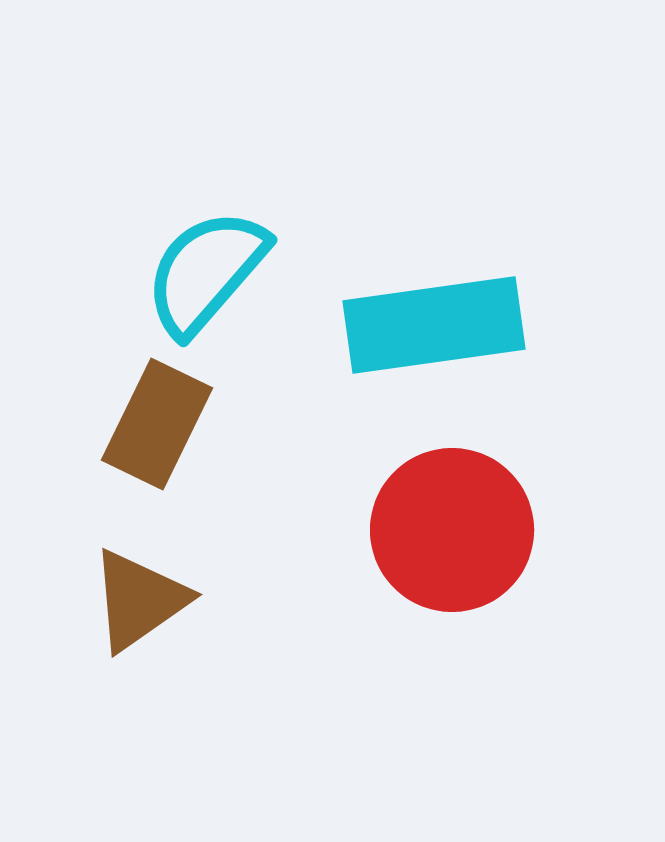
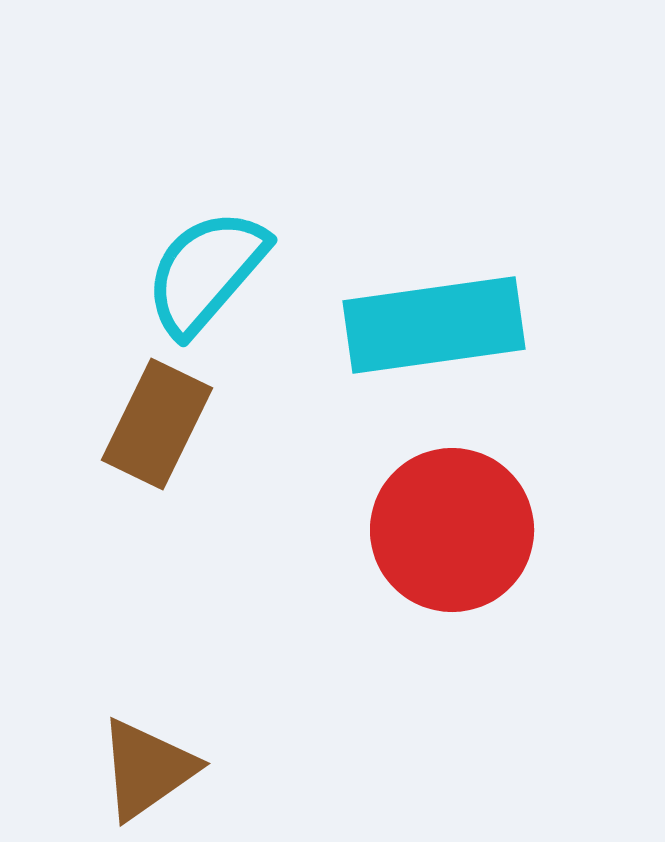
brown triangle: moved 8 px right, 169 px down
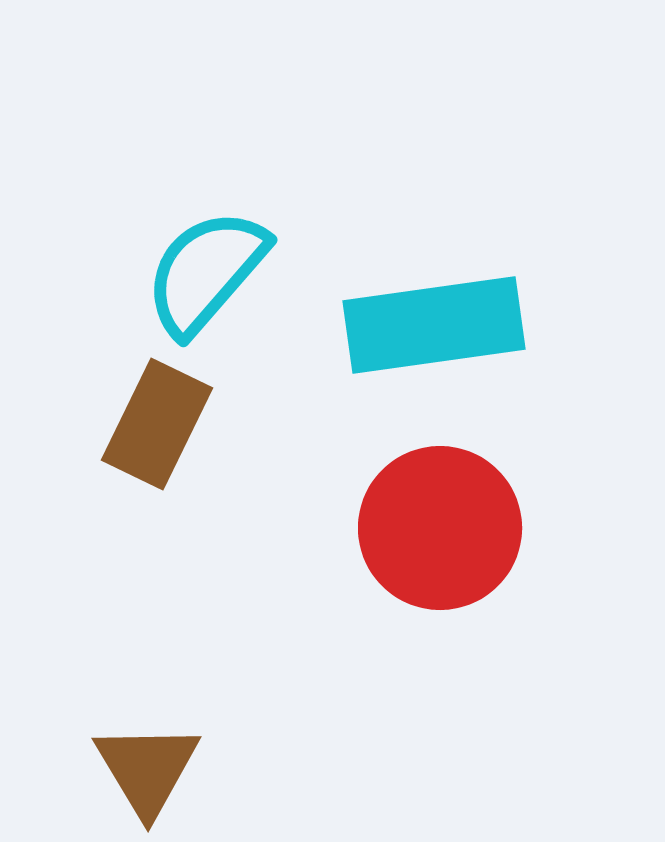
red circle: moved 12 px left, 2 px up
brown triangle: rotated 26 degrees counterclockwise
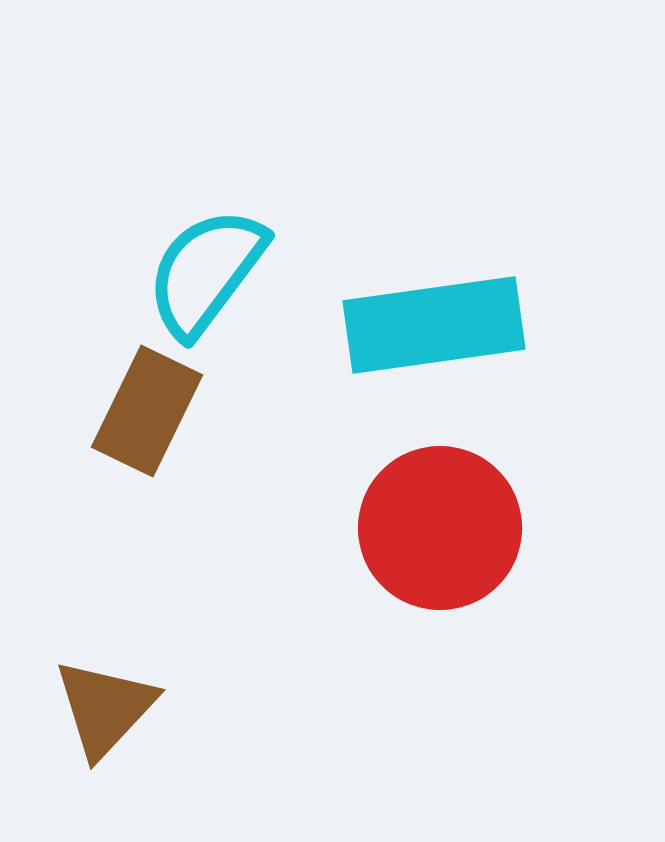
cyan semicircle: rotated 4 degrees counterclockwise
brown rectangle: moved 10 px left, 13 px up
brown triangle: moved 42 px left, 61 px up; rotated 14 degrees clockwise
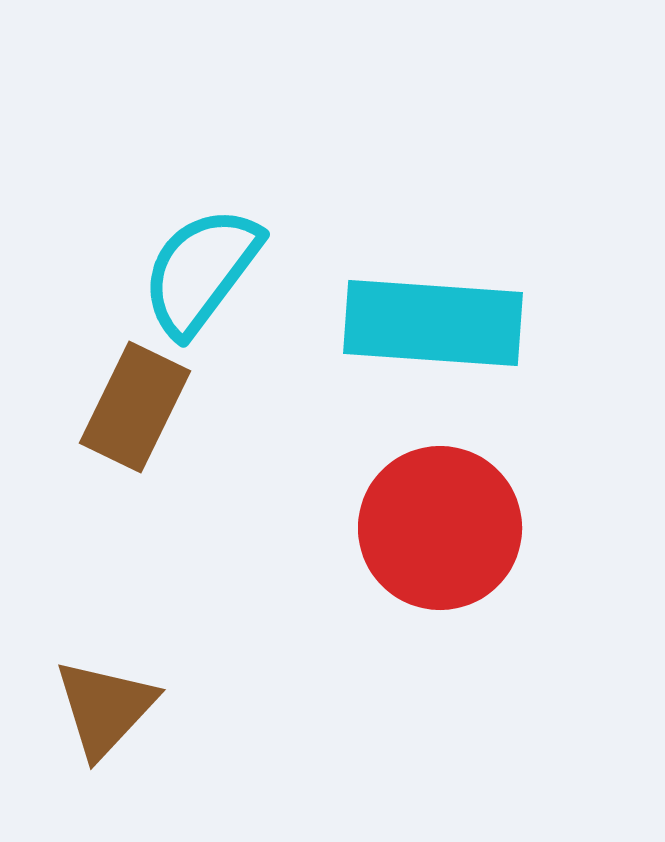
cyan semicircle: moved 5 px left, 1 px up
cyan rectangle: moved 1 px left, 2 px up; rotated 12 degrees clockwise
brown rectangle: moved 12 px left, 4 px up
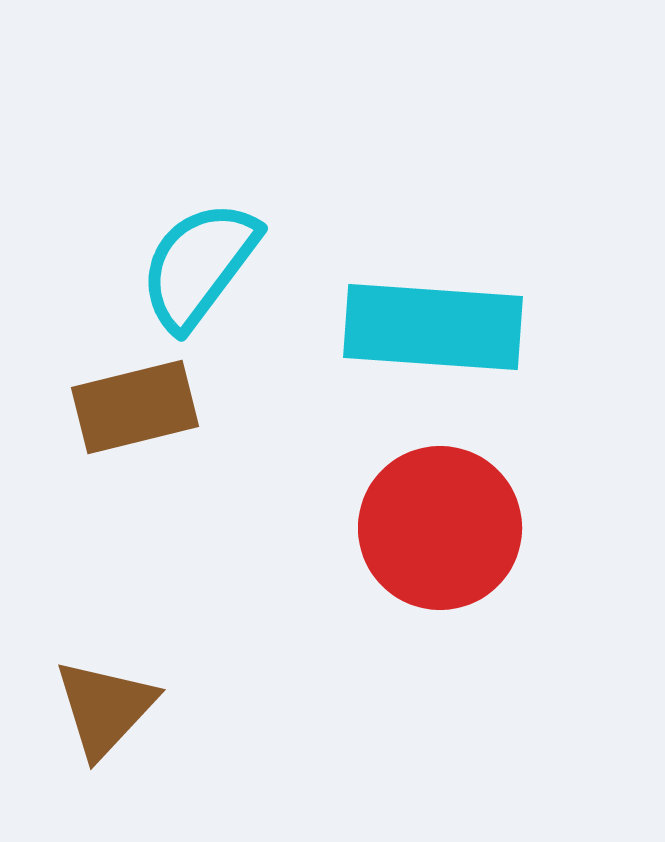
cyan semicircle: moved 2 px left, 6 px up
cyan rectangle: moved 4 px down
brown rectangle: rotated 50 degrees clockwise
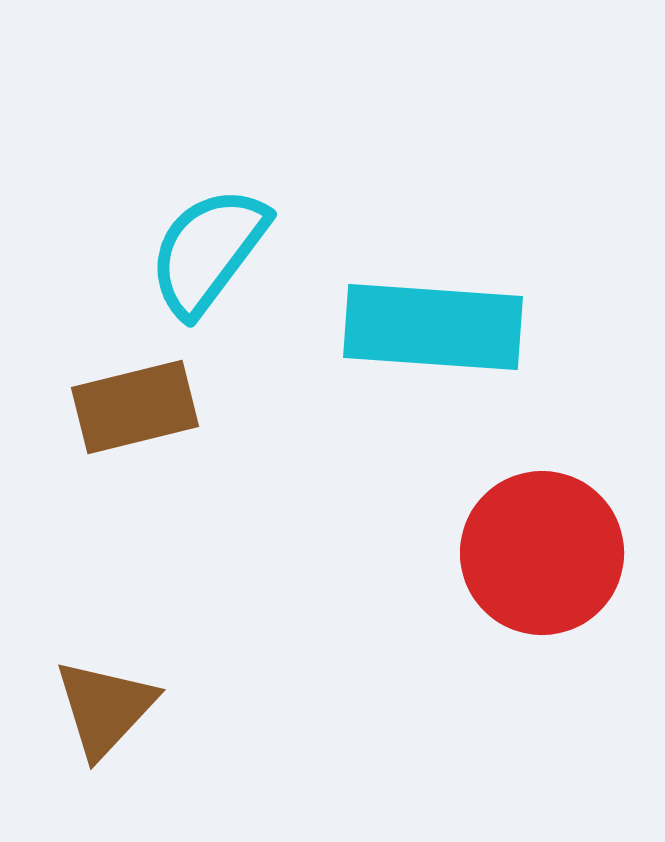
cyan semicircle: moved 9 px right, 14 px up
red circle: moved 102 px right, 25 px down
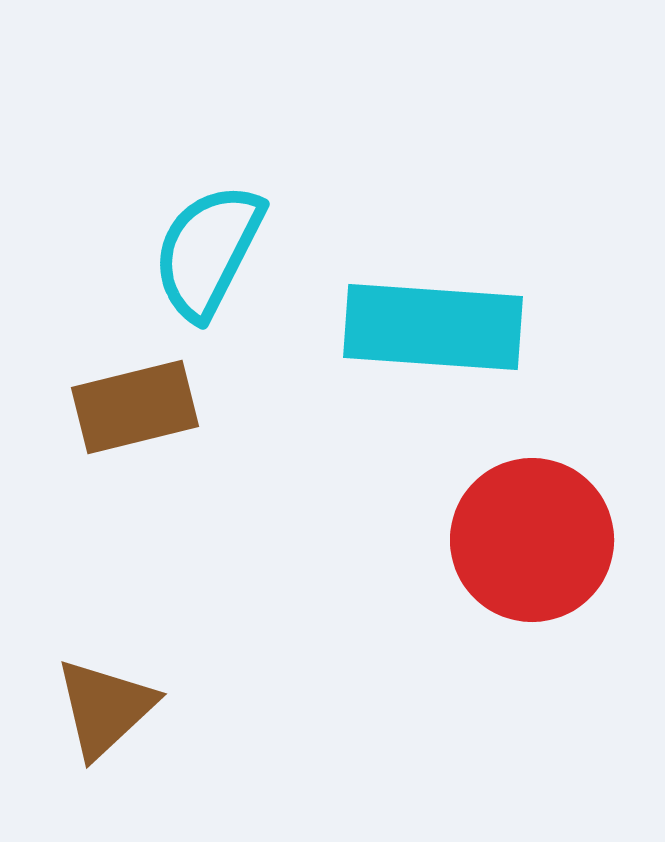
cyan semicircle: rotated 10 degrees counterclockwise
red circle: moved 10 px left, 13 px up
brown triangle: rotated 4 degrees clockwise
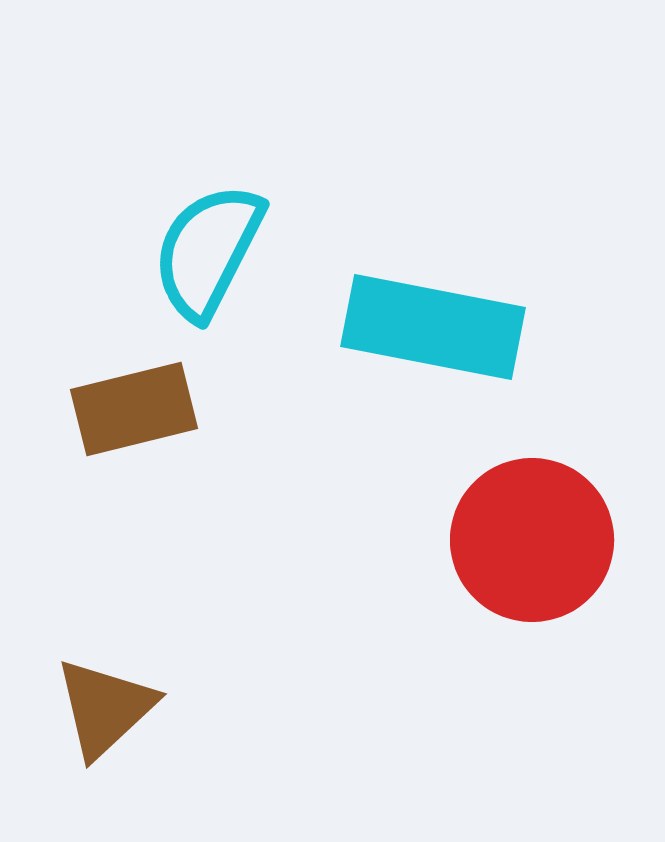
cyan rectangle: rotated 7 degrees clockwise
brown rectangle: moved 1 px left, 2 px down
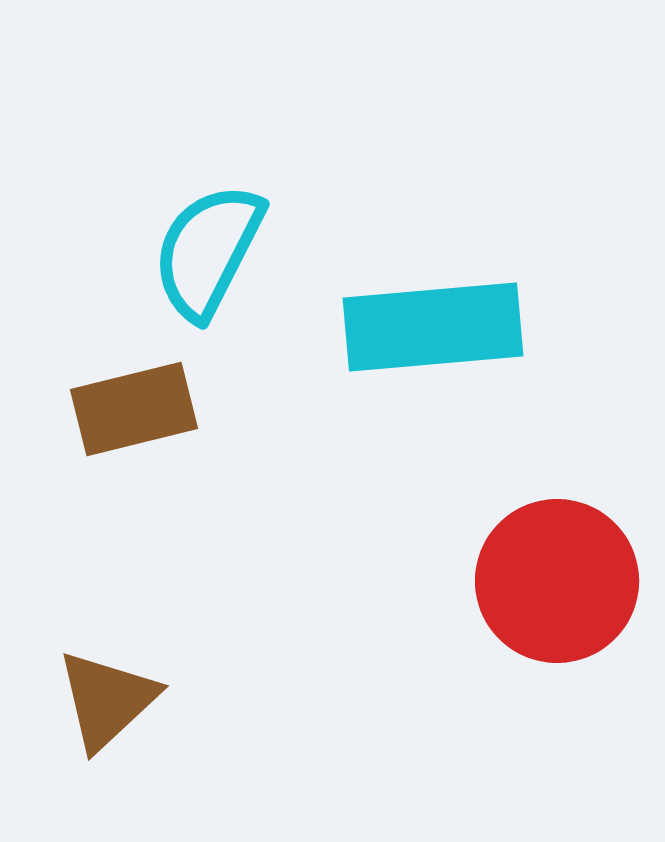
cyan rectangle: rotated 16 degrees counterclockwise
red circle: moved 25 px right, 41 px down
brown triangle: moved 2 px right, 8 px up
